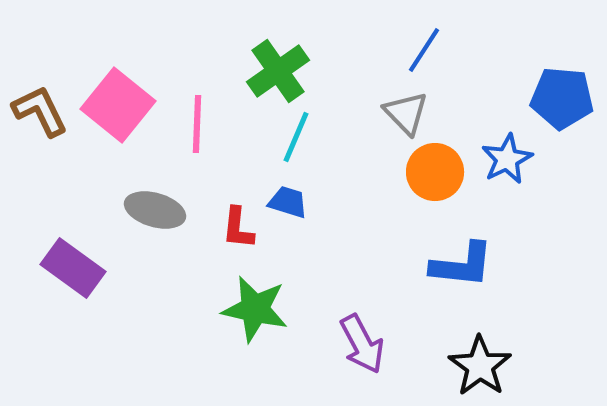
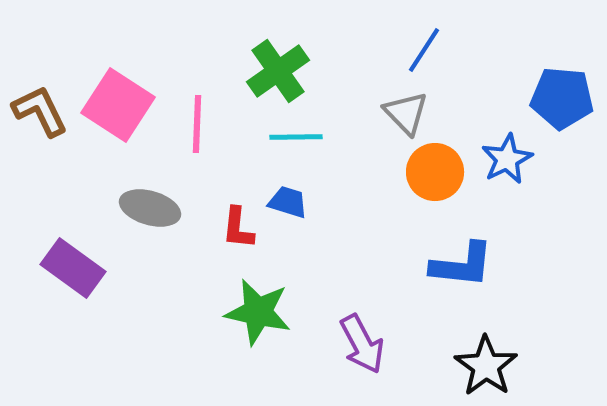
pink square: rotated 6 degrees counterclockwise
cyan line: rotated 66 degrees clockwise
gray ellipse: moved 5 px left, 2 px up
green star: moved 3 px right, 3 px down
black star: moved 6 px right
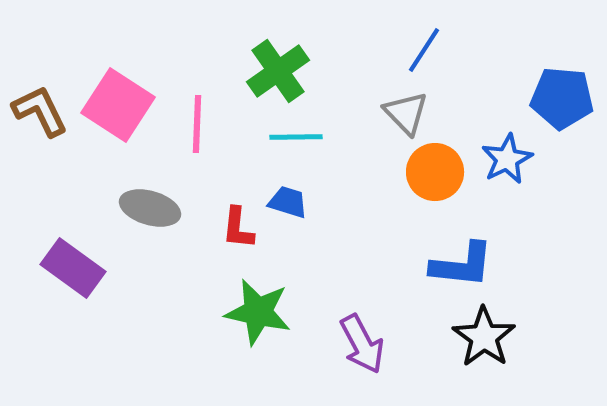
black star: moved 2 px left, 29 px up
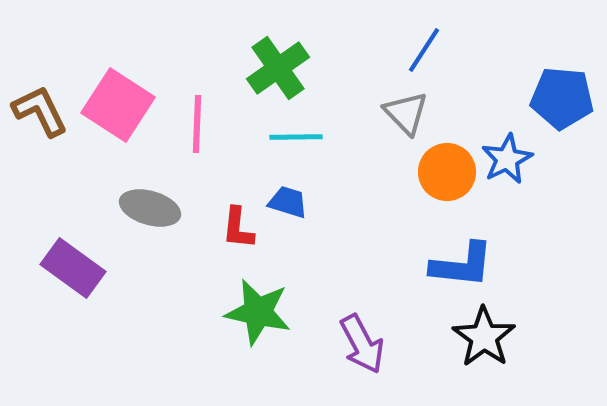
green cross: moved 3 px up
orange circle: moved 12 px right
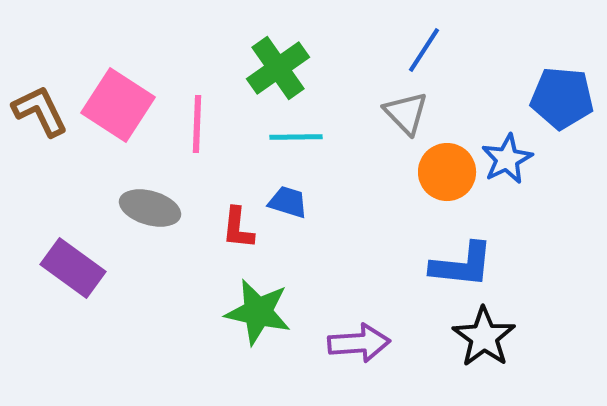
purple arrow: moved 3 px left, 1 px up; rotated 66 degrees counterclockwise
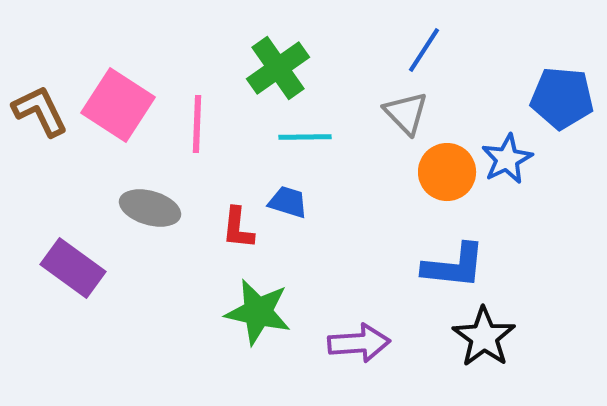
cyan line: moved 9 px right
blue L-shape: moved 8 px left, 1 px down
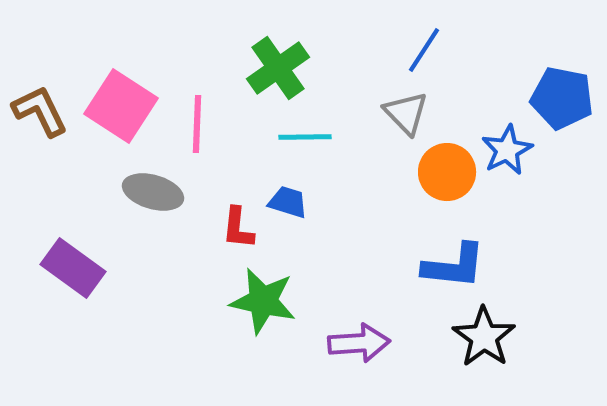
blue pentagon: rotated 6 degrees clockwise
pink square: moved 3 px right, 1 px down
blue star: moved 9 px up
gray ellipse: moved 3 px right, 16 px up
green star: moved 5 px right, 11 px up
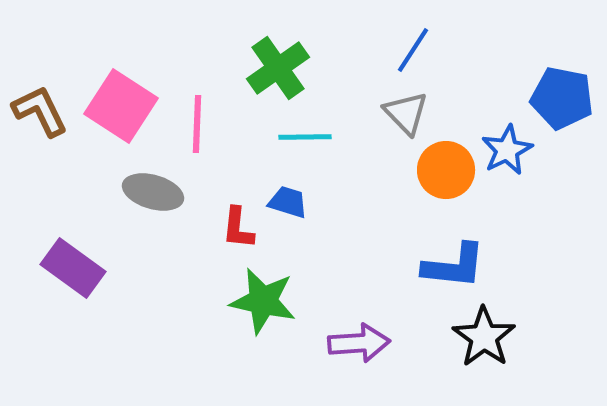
blue line: moved 11 px left
orange circle: moved 1 px left, 2 px up
